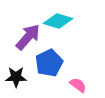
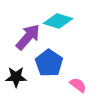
blue pentagon: rotated 12 degrees counterclockwise
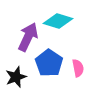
purple arrow: rotated 16 degrees counterclockwise
black star: rotated 20 degrees counterclockwise
pink semicircle: moved 17 px up; rotated 42 degrees clockwise
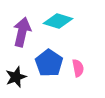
purple arrow: moved 6 px left, 5 px up; rotated 12 degrees counterclockwise
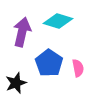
black star: moved 6 px down
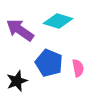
purple arrow: moved 2 px left, 2 px up; rotated 68 degrees counterclockwise
blue pentagon: rotated 12 degrees counterclockwise
black star: moved 1 px right, 2 px up
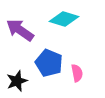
cyan diamond: moved 6 px right, 2 px up
pink semicircle: moved 1 px left, 5 px down
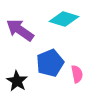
blue pentagon: moved 1 px right; rotated 28 degrees clockwise
pink semicircle: moved 1 px down
black star: rotated 20 degrees counterclockwise
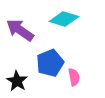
pink semicircle: moved 3 px left, 3 px down
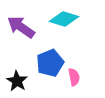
purple arrow: moved 1 px right, 3 px up
